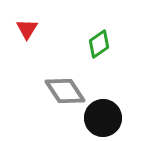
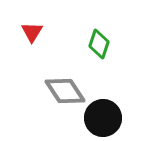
red triangle: moved 5 px right, 3 px down
green diamond: rotated 36 degrees counterclockwise
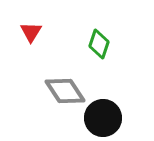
red triangle: moved 1 px left
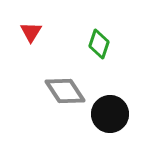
black circle: moved 7 px right, 4 px up
